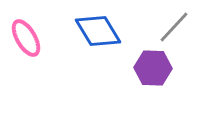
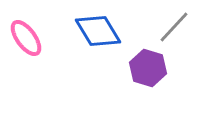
pink ellipse: rotated 6 degrees counterclockwise
purple hexagon: moved 5 px left; rotated 15 degrees clockwise
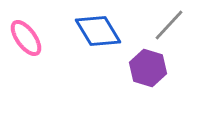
gray line: moved 5 px left, 2 px up
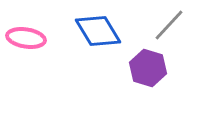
pink ellipse: rotated 45 degrees counterclockwise
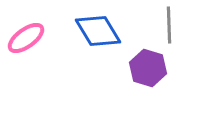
gray line: rotated 45 degrees counterclockwise
pink ellipse: rotated 45 degrees counterclockwise
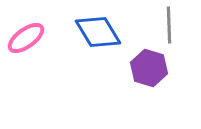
blue diamond: moved 1 px down
purple hexagon: moved 1 px right
